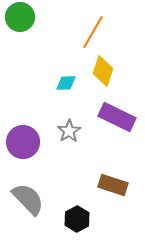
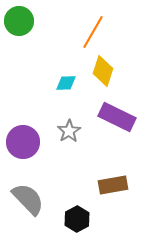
green circle: moved 1 px left, 4 px down
brown rectangle: rotated 28 degrees counterclockwise
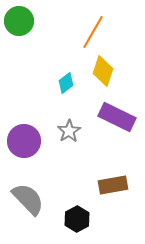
cyan diamond: rotated 35 degrees counterclockwise
purple circle: moved 1 px right, 1 px up
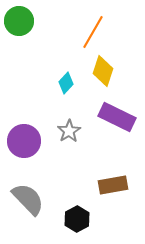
cyan diamond: rotated 10 degrees counterclockwise
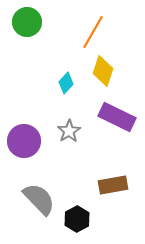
green circle: moved 8 px right, 1 px down
gray semicircle: moved 11 px right
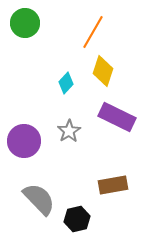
green circle: moved 2 px left, 1 px down
black hexagon: rotated 15 degrees clockwise
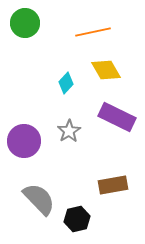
orange line: rotated 48 degrees clockwise
yellow diamond: moved 3 px right, 1 px up; rotated 48 degrees counterclockwise
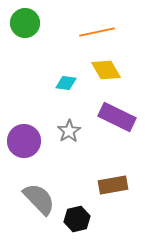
orange line: moved 4 px right
cyan diamond: rotated 55 degrees clockwise
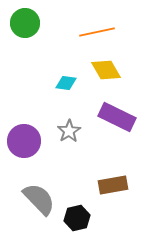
black hexagon: moved 1 px up
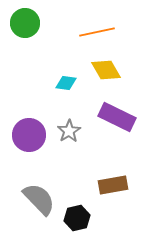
purple circle: moved 5 px right, 6 px up
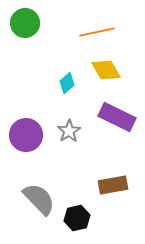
cyan diamond: moved 1 px right; rotated 50 degrees counterclockwise
purple circle: moved 3 px left
